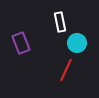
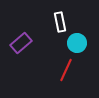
purple rectangle: rotated 70 degrees clockwise
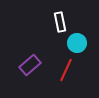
purple rectangle: moved 9 px right, 22 px down
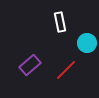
cyan circle: moved 10 px right
red line: rotated 20 degrees clockwise
